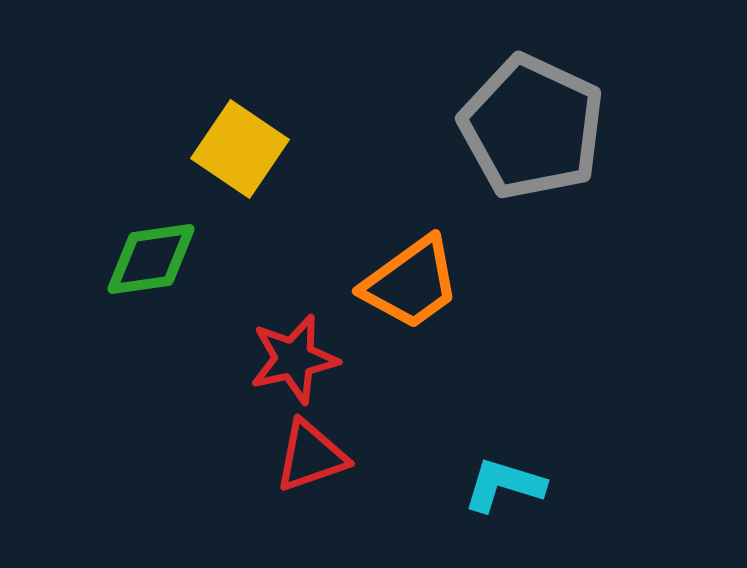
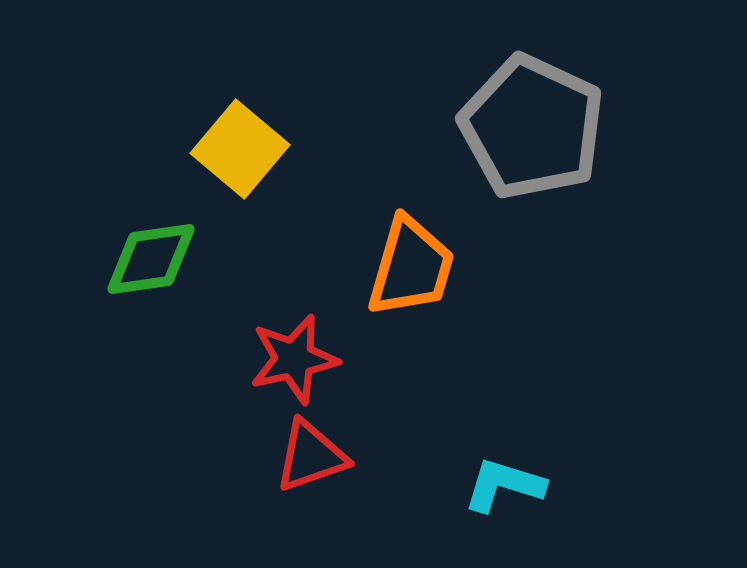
yellow square: rotated 6 degrees clockwise
orange trapezoid: moved 16 px up; rotated 38 degrees counterclockwise
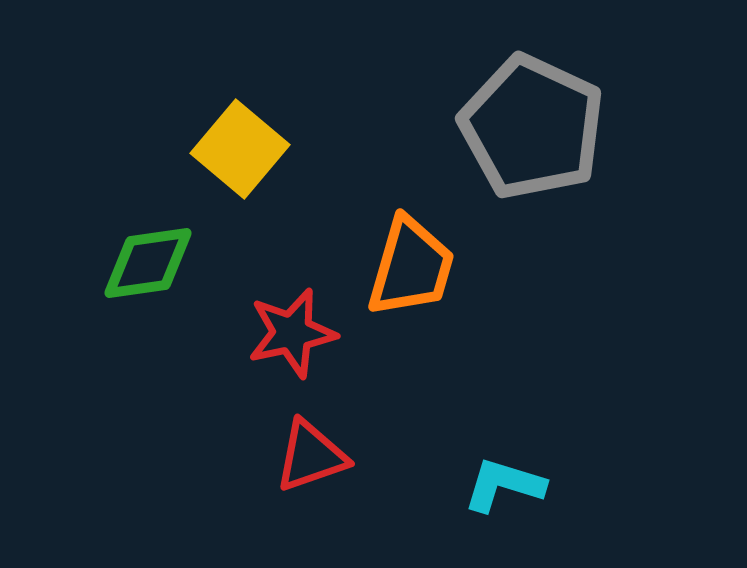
green diamond: moved 3 px left, 4 px down
red star: moved 2 px left, 26 px up
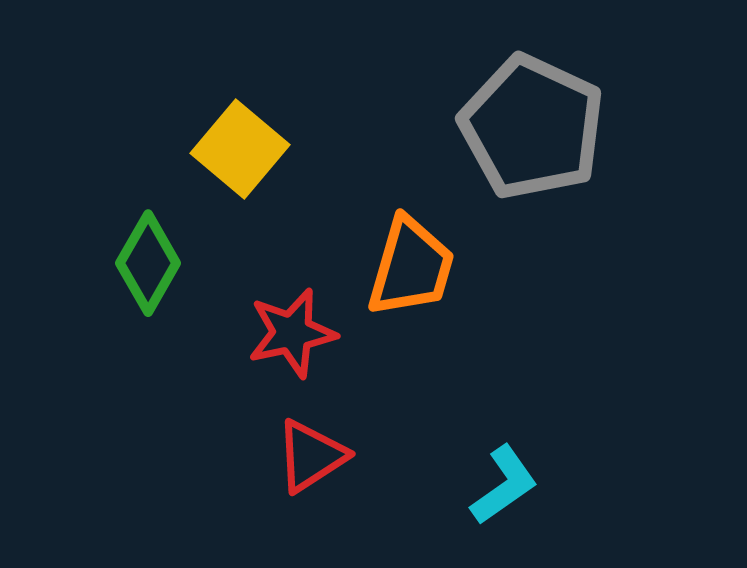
green diamond: rotated 52 degrees counterclockwise
red triangle: rotated 14 degrees counterclockwise
cyan L-shape: rotated 128 degrees clockwise
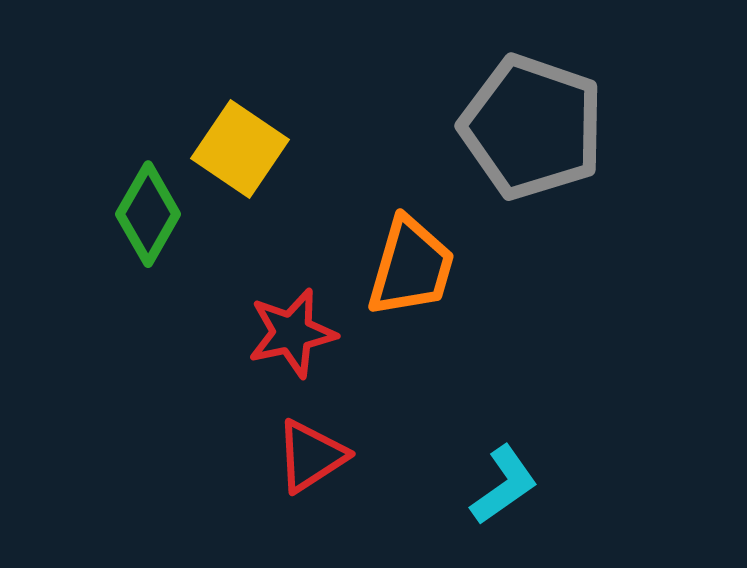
gray pentagon: rotated 6 degrees counterclockwise
yellow square: rotated 6 degrees counterclockwise
green diamond: moved 49 px up
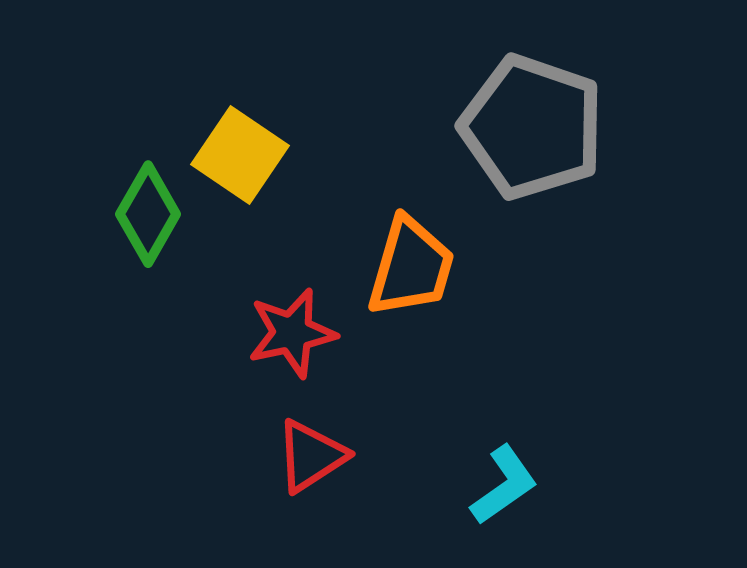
yellow square: moved 6 px down
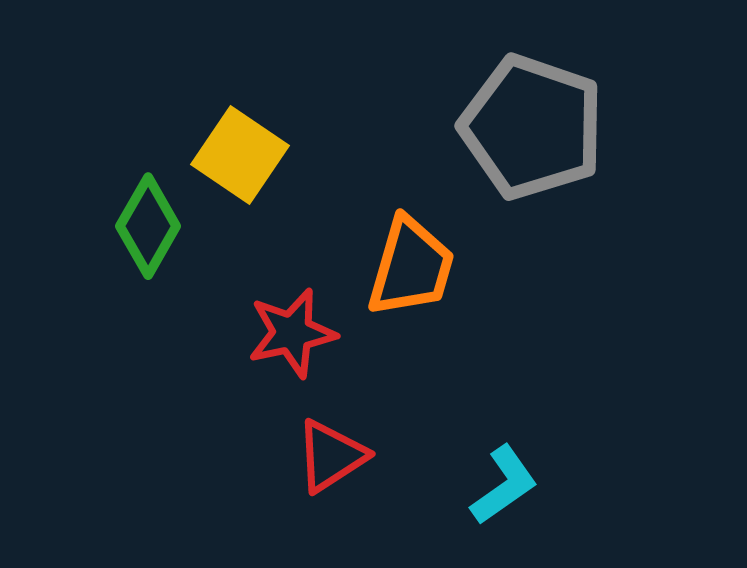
green diamond: moved 12 px down
red triangle: moved 20 px right
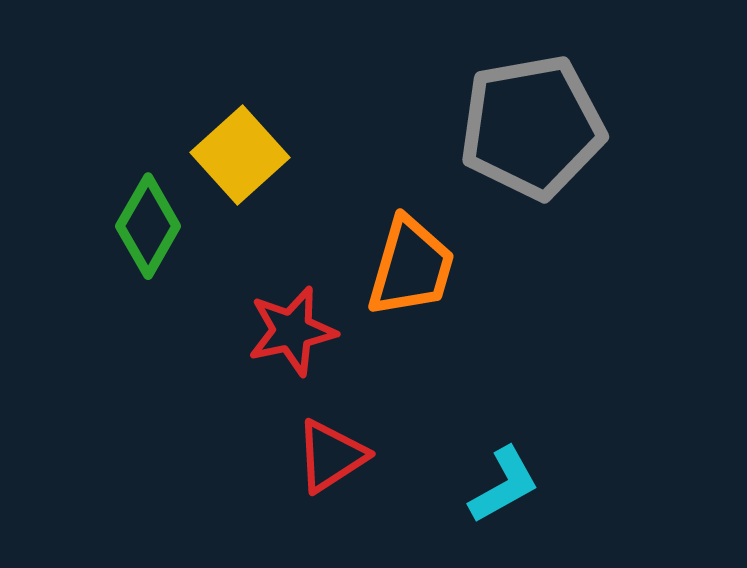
gray pentagon: rotated 29 degrees counterclockwise
yellow square: rotated 14 degrees clockwise
red star: moved 2 px up
cyan L-shape: rotated 6 degrees clockwise
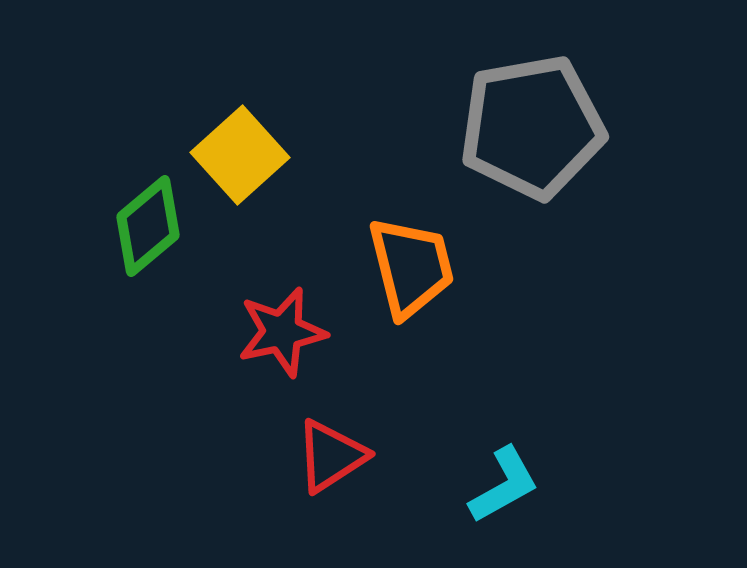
green diamond: rotated 20 degrees clockwise
orange trapezoid: rotated 30 degrees counterclockwise
red star: moved 10 px left, 1 px down
